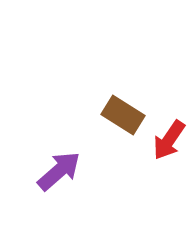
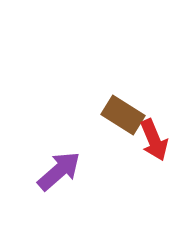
red arrow: moved 15 px left; rotated 57 degrees counterclockwise
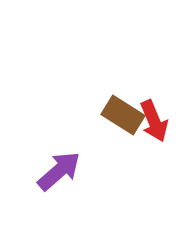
red arrow: moved 19 px up
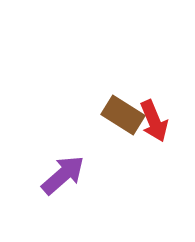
purple arrow: moved 4 px right, 4 px down
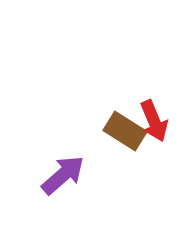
brown rectangle: moved 2 px right, 16 px down
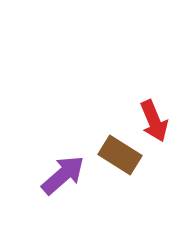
brown rectangle: moved 5 px left, 24 px down
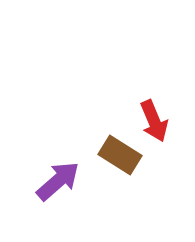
purple arrow: moved 5 px left, 6 px down
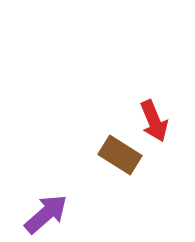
purple arrow: moved 12 px left, 33 px down
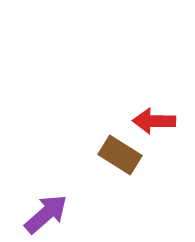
red arrow: rotated 114 degrees clockwise
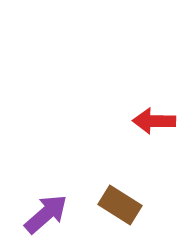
brown rectangle: moved 50 px down
